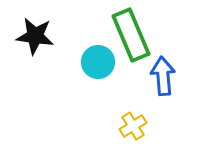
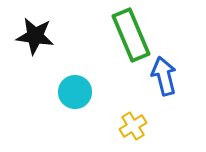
cyan circle: moved 23 px left, 30 px down
blue arrow: moved 1 px right; rotated 9 degrees counterclockwise
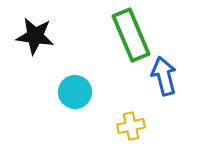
yellow cross: moved 2 px left; rotated 20 degrees clockwise
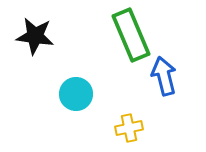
cyan circle: moved 1 px right, 2 px down
yellow cross: moved 2 px left, 2 px down
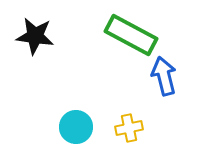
green rectangle: rotated 39 degrees counterclockwise
cyan circle: moved 33 px down
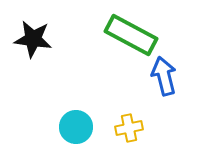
black star: moved 2 px left, 3 px down
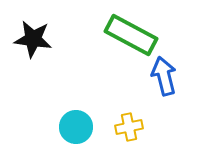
yellow cross: moved 1 px up
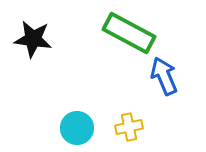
green rectangle: moved 2 px left, 2 px up
blue arrow: rotated 9 degrees counterclockwise
cyan circle: moved 1 px right, 1 px down
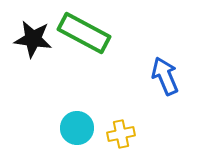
green rectangle: moved 45 px left
blue arrow: moved 1 px right
yellow cross: moved 8 px left, 7 px down
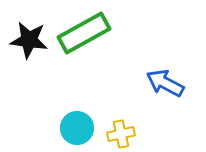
green rectangle: rotated 57 degrees counterclockwise
black star: moved 4 px left, 1 px down
blue arrow: moved 7 px down; rotated 39 degrees counterclockwise
